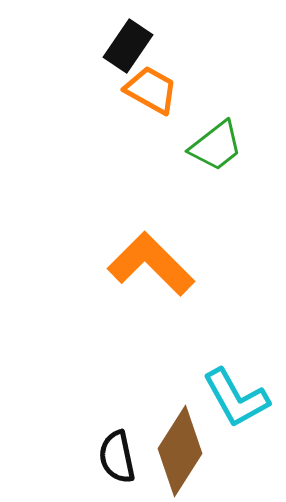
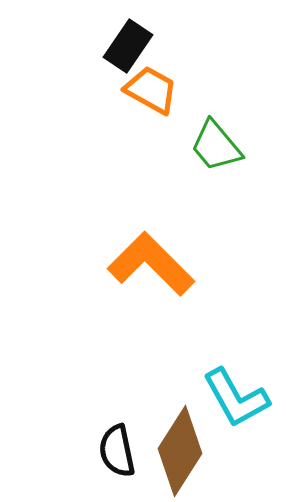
green trapezoid: rotated 88 degrees clockwise
black semicircle: moved 6 px up
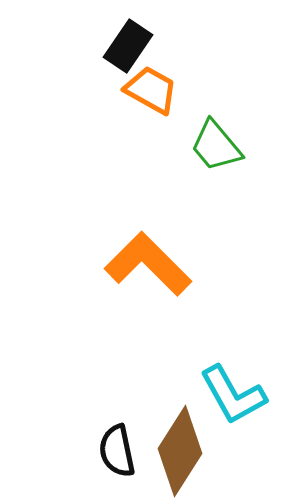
orange L-shape: moved 3 px left
cyan L-shape: moved 3 px left, 3 px up
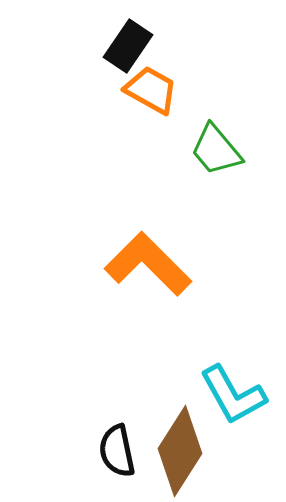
green trapezoid: moved 4 px down
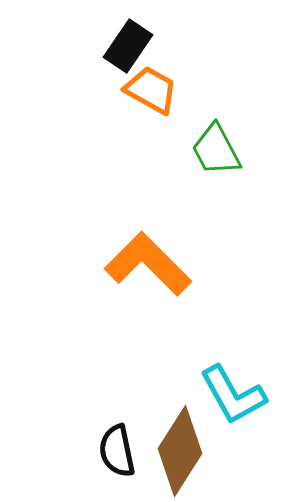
green trapezoid: rotated 12 degrees clockwise
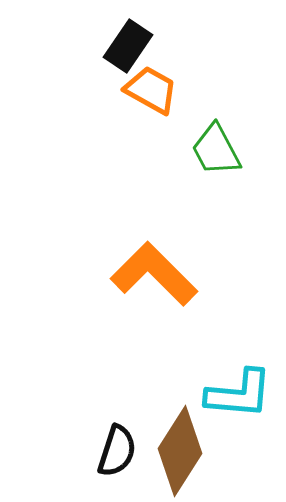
orange L-shape: moved 6 px right, 10 px down
cyan L-shape: moved 6 px right, 1 px up; rotated 56 degrees counterclockwise
black semicircle: rotated 150 degrees counterclockwise
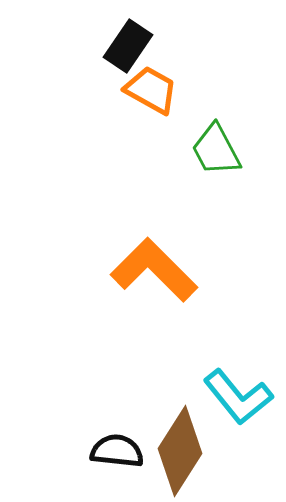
orange L-shape: moved 4 px up
cyan L-shape: moved 1 px left, 3 px down; rotated 46 degrees clockwise
black semicircle: rotated 102 degrees counterclockwise
